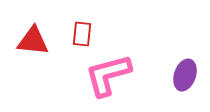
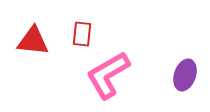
pink L-shape: rotated 15 degrees counterclockwise
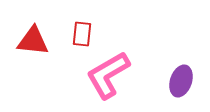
purple ellipse: moved 4 px left, 6 px down
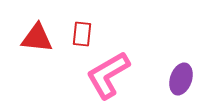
red triangle: moved 4 px right, 3 px up
purple ellipse: moved 2 px up
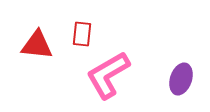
red triangle: moved 7 px down
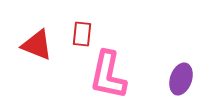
red triangle: rotated 16 degrees clockwise
pink L-shape: rotated 48 degrees counterclockwise
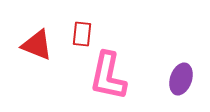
pink L-shape: moved 1 px down
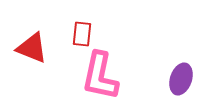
red triangle: moved 5 px left, 3 px down
pink L-shape: moved 8 px left
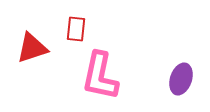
red rectangle: moved 6 px left, 5 px up
red triangle: rotated 40 degrees counterclockwise
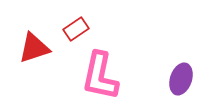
red rectangle: rotated 50 degrees clockwise
red triangle: moved 2 px right
